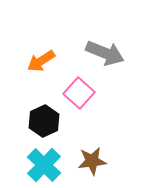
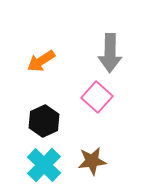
gray arrow: moved 5 px right; rotated 69 degrees clockwise
pink square: moved 18 px right, 4 px down
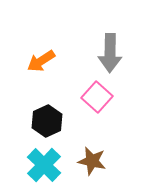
black hexagon: moved 3 px right
brown star: rotated 20 degrees clockwise
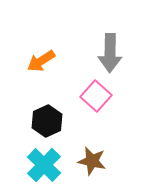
pink square: moved 1 px left, 1 px up
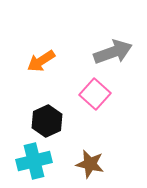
gray arrow: moved 3 px right, 1 px up; rotated 111 degrees counterclockwise
pink square: moved 1 px left, 2 px up
brown star: moved 2 px left, 3 px down
cyan cross: moved 10 px left, 4 px up; rotated 32 degrees clockwise
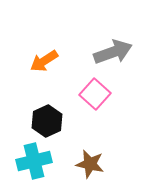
orange arrow: moved 3 px right
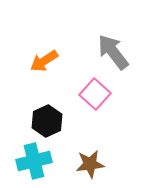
gray arrow: rotated 108 degrees counterclockwise
brown star: rotated 20 degrees counterclockwise
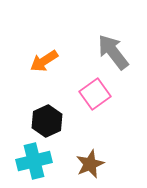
pink square: rotated 12 degrees clockwise
brown star: rotated 16 degrees counterclockwise
